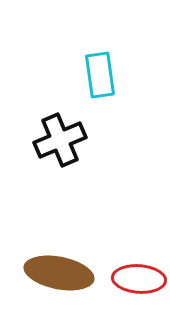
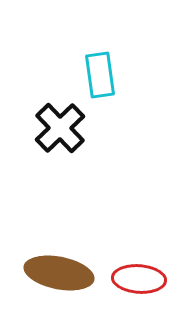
black cross: moved 12 px up; rotated 21 degrees counterclockwise
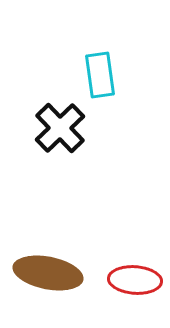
brown ellipse: moved 11 px left
red ellipse: moved 4 px left, 1 px down
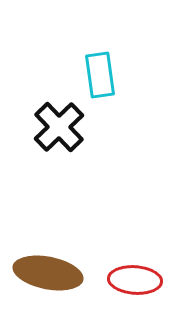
black cross: moved 1 px left, 1 px up
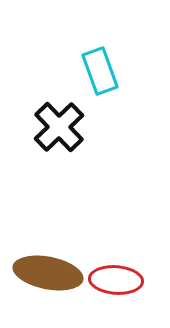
cyan rectangle: moved 4 px up; rotated 12 degrees counterclockwise
red ellipse: moved 19 px left
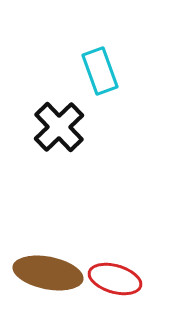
red ellipse: moved 1 px left, 1 px up; rotated 12 degrees clockwise
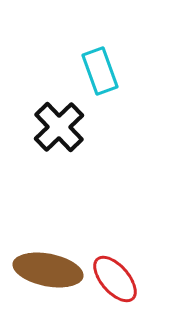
brown ellipse: moved 3 px up
red ellipse: rotated 33 degrees clockwise
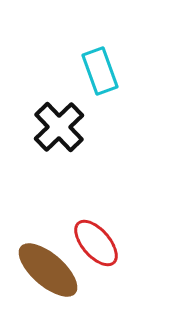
brown ellipse: rotated 30 degrees clockwise
red ellipse: moved 19 px left, 36 px up
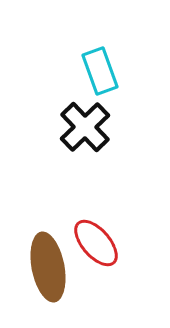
black cross: moved 26 px right
brown ellipse: moved 3 px up; rotated 38 degrees clockwise
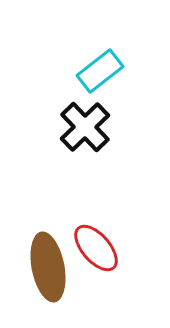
cyan rectangle: rotated 72 degrees clockwise
red ellipse: moved 5 px down
